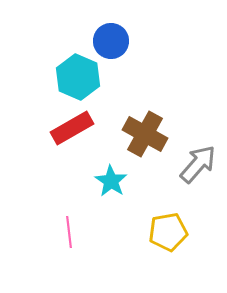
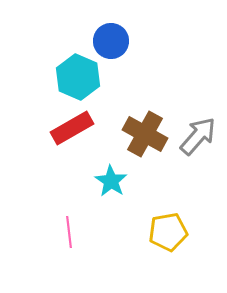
gray arrow: moved 28 px up
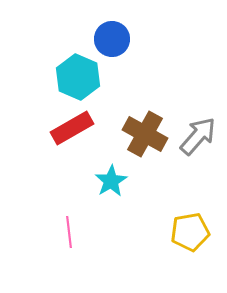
blue circle: moved 1 px right, 2 px up
cyan star: rotated 8 degrees clockwise
yellow pentagon: moved 22 px right
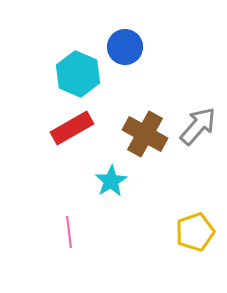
blue circle: moved 13 px right, 8 px down
cyan hexagon: moved 3 px up
gray arrow: moved 10 px up
yellow pentagon: moved 5 px right; rotated 9 degrees counterclockwise
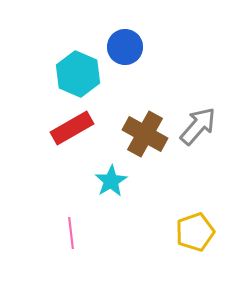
pink line: moved 2 px right, 1 px down
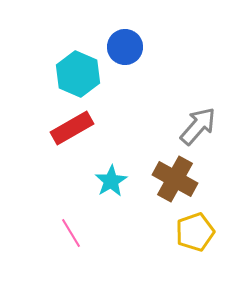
brown cross: moved 30 px right, 45 px down
pink line: rotated 24 degrees counterclockwise
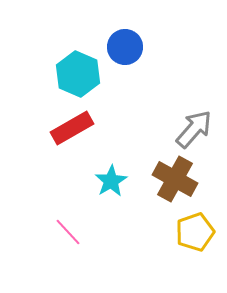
gray arrow: moved 4 px left, 3 px down
pink line: moved 3 px left, 1 px up; rotated 12 degrees counterclockwise
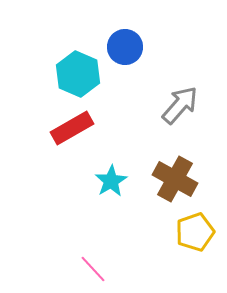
gray arrow: moved 14 px left, 24 px up
pink line: moved 25 px right, 37 px down
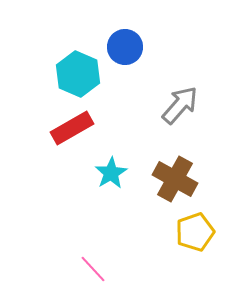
cyan star: moved 8 px up
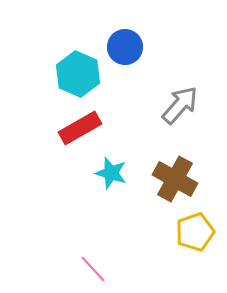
red rectangle: moved 8 px right
cyan star: rotated 24 degrees counterclockwise
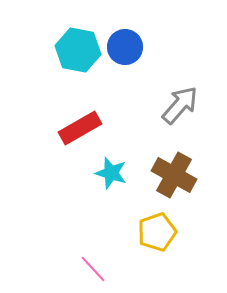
cyan hexagon: moved 24 px up; rotated 12 degrees counterclockwise
brown cross: moved 1 px left, 4 px up
yellow pentagon: moved 38 px left
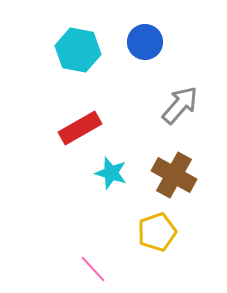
blue circle: moved 20 px right, 5 px up
